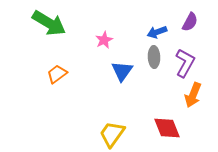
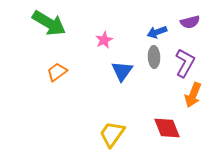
purple semicircle: rotated 48 degrees clockwise
orange trapezoid: moved 2 px up
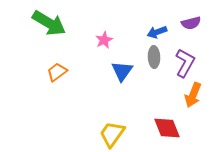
purple semicircle: moved 1 px right, 1 px down
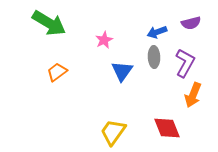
yellow trapezoid: moved 1 px right, 2 px up
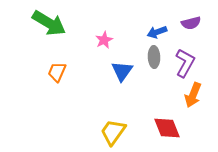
orange trapezoid: rotated 30 degrees counterclockwise
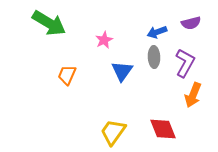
orange trapezoid: moved 10 px right, 3 px down
red diamond: moved 4 px left, 1 px down
